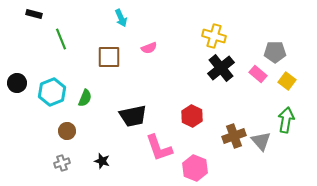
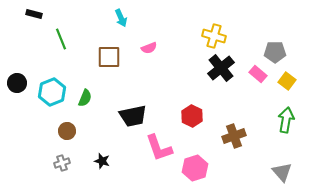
gray triangle: moved 21 px right, 31 px down
pink hexagon: rotated 20 degrees clockwise
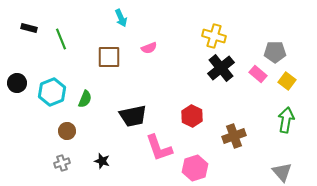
black rectangle: moved 5 px left, 14 px down
green semicircle: moved 1 px down
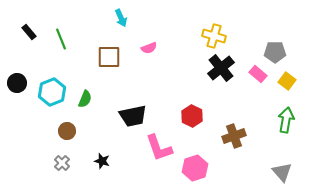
black rectangle: moved 4 px down; rotated 35 degrees clockwise
gray cross: rotated 28 degrees counterclockwise
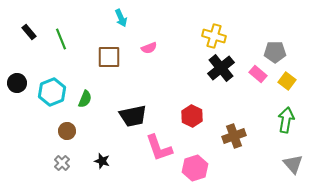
gray triangle: moved 11 px right, 8 px up
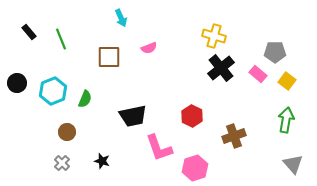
cyan hexagon: moved 1 px right, 1 px up
brown circle: moved 1 px down
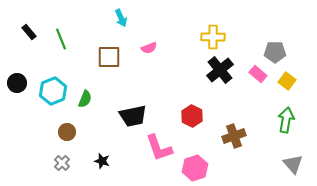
yellow cross: moved 1 px left, 1 px down; rotated 15 degrees counterclockwise
black cross: moved 1 px left, 2 px down
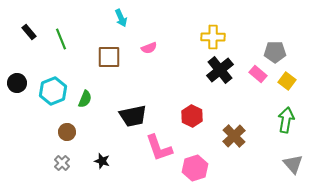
brown cross: rotated 25 degrees counterclockwise
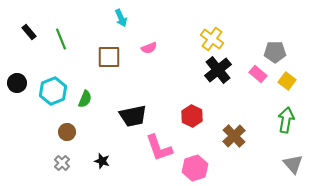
yellow cross: moved 1 px left, 2 px down; rotated 35 degrees clockwise
black cross: moved 2 px left
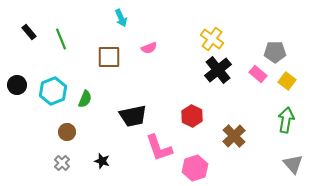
black circle: moved 2 px down
